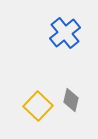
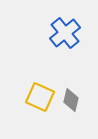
yellow square: moved 2 px right, 9 px up; rotated 20 degrees counterclockwise
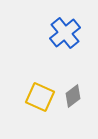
gray diamond: moved 2 px right, 4 px up; rotated 40 degrees clockwise
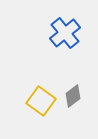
yellow square: moved 1 px right, 4 px down; rotated 12 degrees clockwise
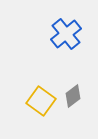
blue cross: moved 1 px right, 1 px down
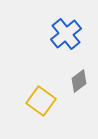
gray diamond: moved 6 px right, 15 px up
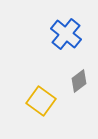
blue cross: rotated 12 degrees counterclockwise
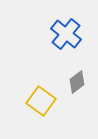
gray diamond: moved 2 px left, 1 px down
